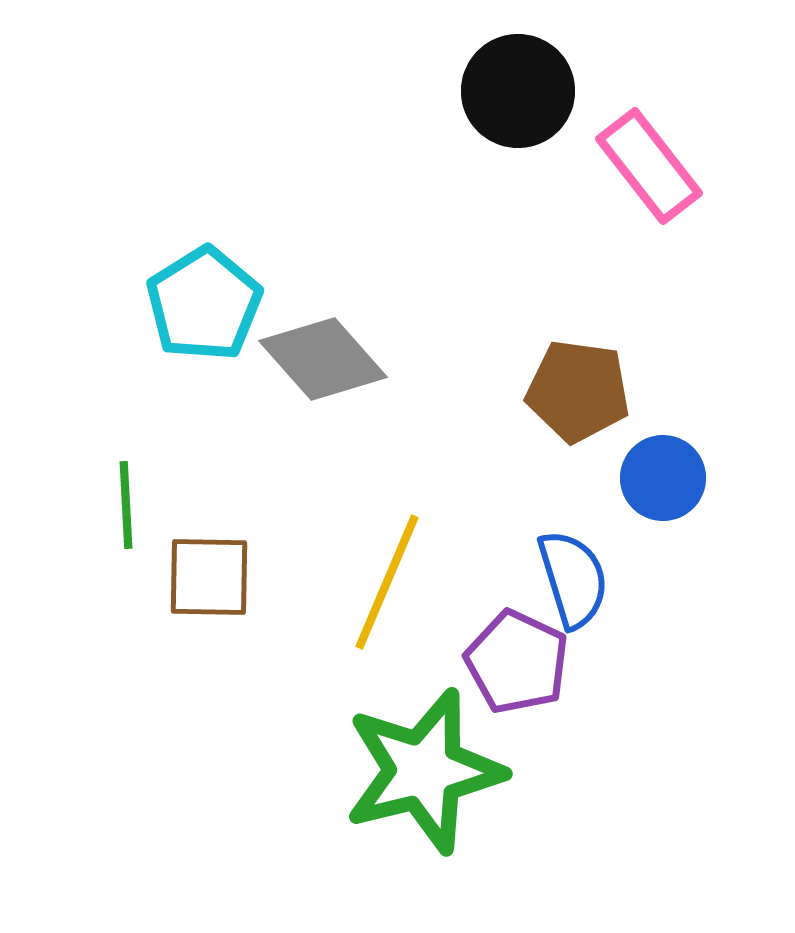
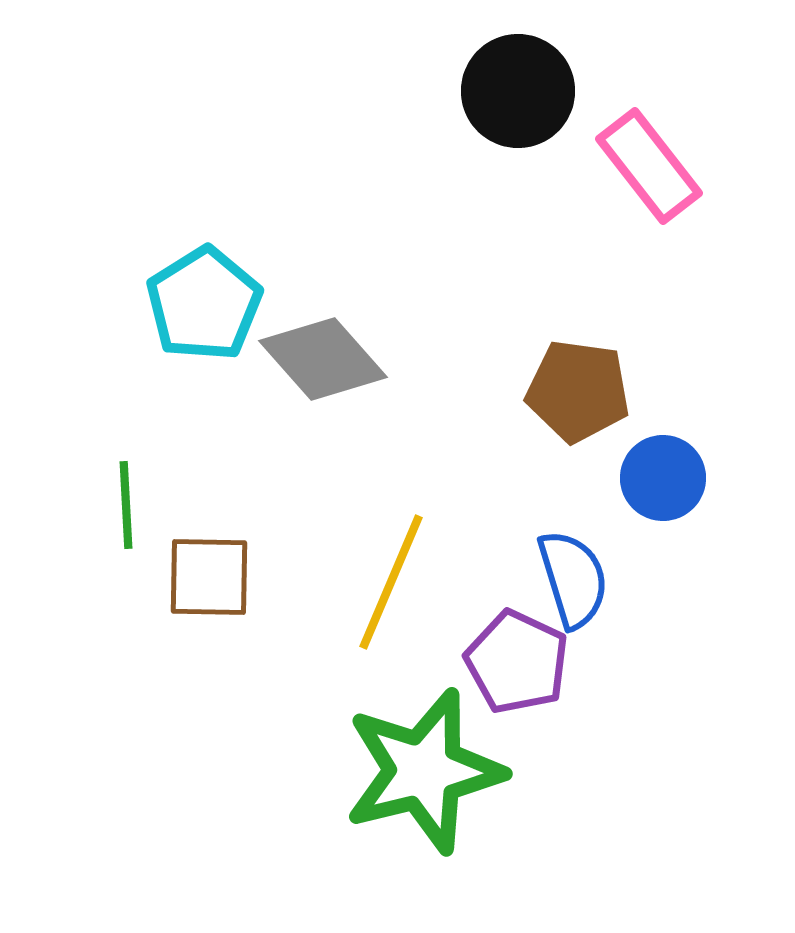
yellow line: moved 4 px right
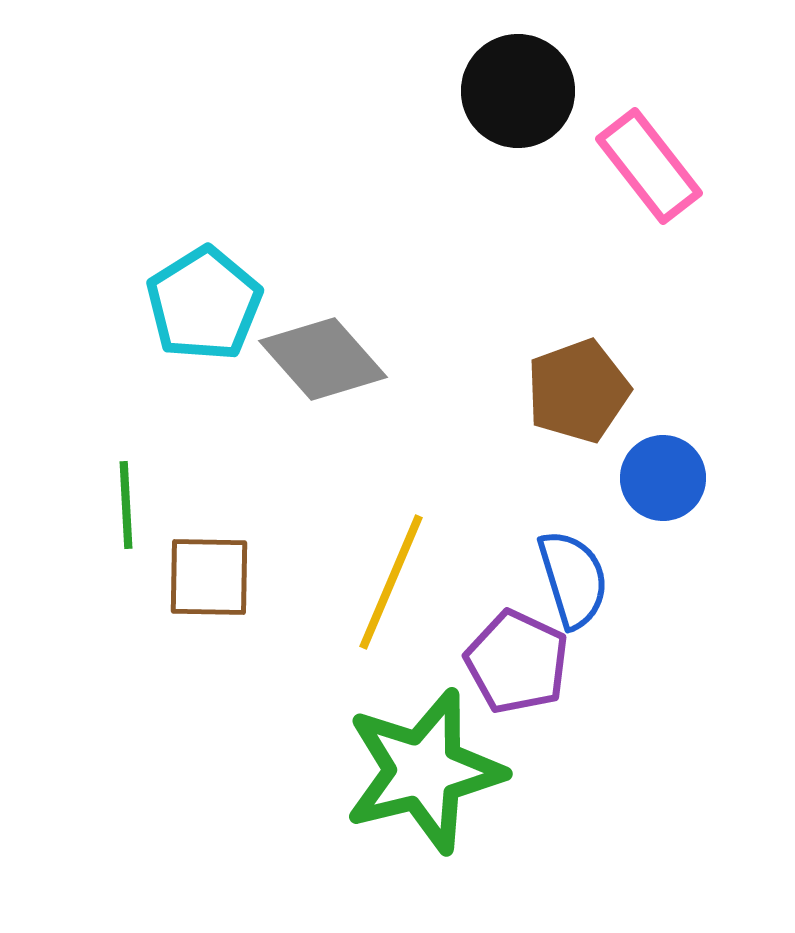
brown pentagon: rotated 28 degrees counterclockwise
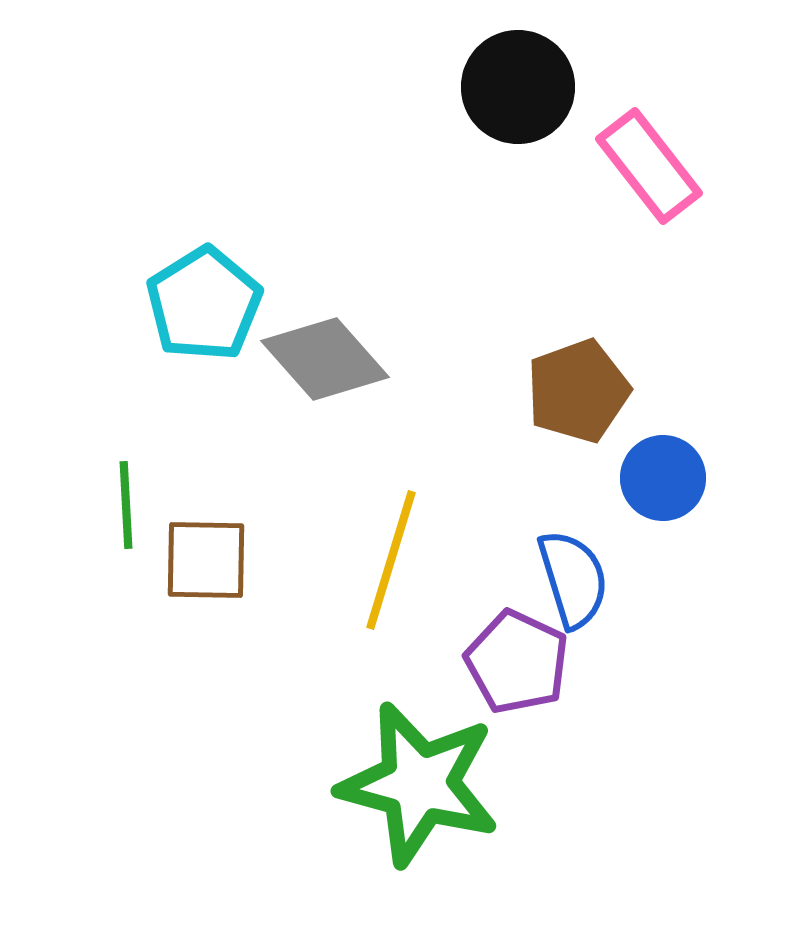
black circle: moved 4 px up
gray diamond: moved 2 px right
brown square: moved 3 px left, 17 px up
yellow line: moved 22 px up; rotated 6 degrees counterclockwise
green star: moved 5 px left, 13 px down; rotated 29 degrees clockwise
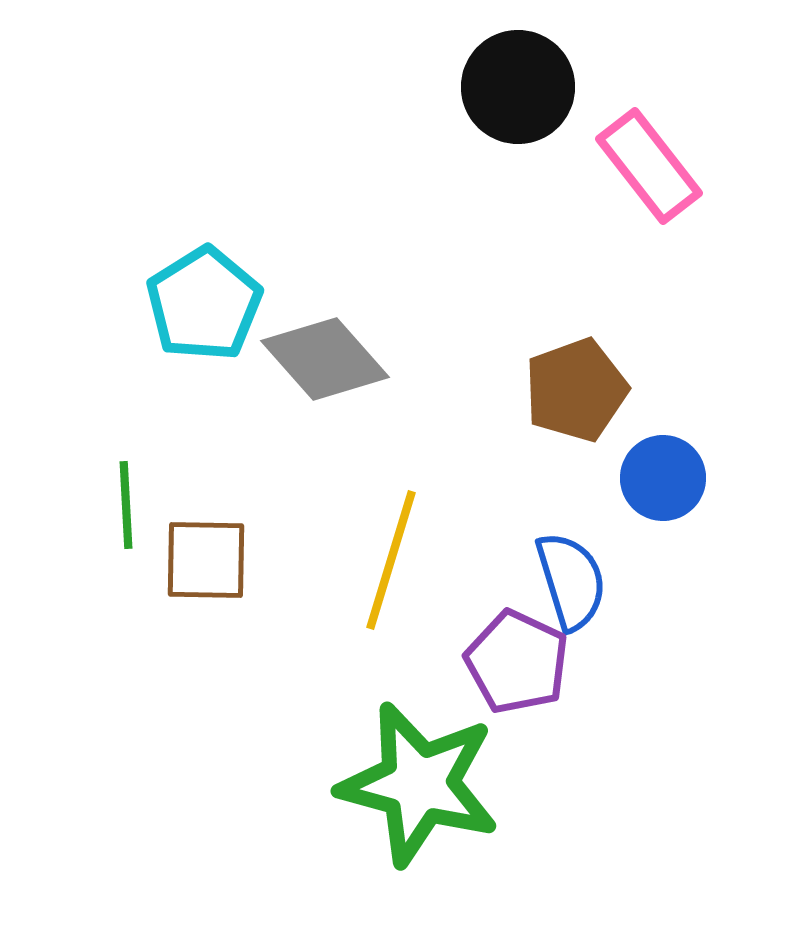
brown pentagon: moved 2 px left, 1 px up
blue semicircle: moved 2 px left, 2 px down
